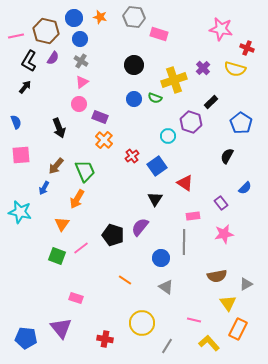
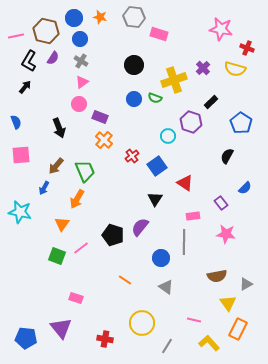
pink star at (224, 234): moved 2 px right; rotated 18 degrees clockwise
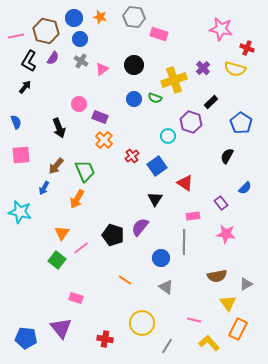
pink triangle at (82, 82): moved 20 px right, 13 px up
orange triangle at (62, 224): moved 9 px down
green square at (57, 256): moved 4 px down; rotated 18 degrees clockwise
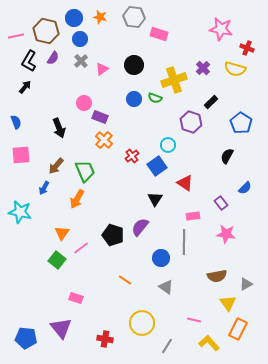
gray cross at (81, 61): rotated 16 degrees clockwise
pink circle at (79, 104): moved 5 px right, 1 px up
cyan circle at (168, 136): moved 9 px down
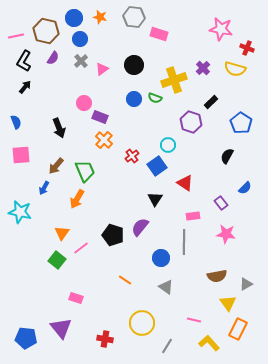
black L-shape at (29, 61): moved 5 px left
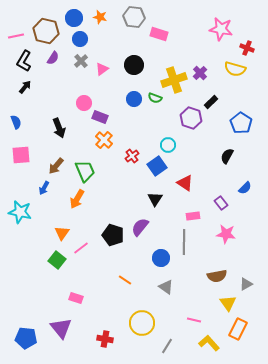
purple cross at (203, 68): moved 3 px left, 5 px down
purple hexagon at (191, 122): moved 4 px up
